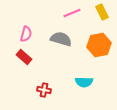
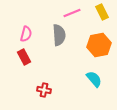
gray semicircle: moved 2 px left, 4 px up; rotated 70 degrees clockwise
red rectangle: rotated 21 degrees clockwise
cyan semicircle: moved 10 px right, 3 px up; rotated 132 degrees counterclockwise
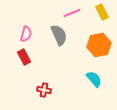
gray semicircle: rotated 20 degrees counterclockwise
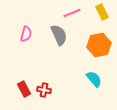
red rectangle: moved 32 px down
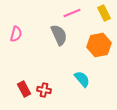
yellow rectangle: moved 2 px right, 1 px down
pink semicircle: moved 10 px left
cyan semicircle: moved 12 px left
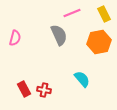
yellow rectangle: moved 1 px down
pink semicircle: moved 1 px left, 4 px down
orange hexagon: moved 3 px up
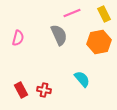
pink semicircle: moved 3 px right
red rectangle: moved 3 px left, 1 px down
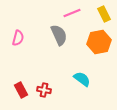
cyan semicircle: rotated 12 degrees counterclockwise
